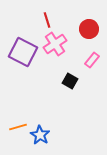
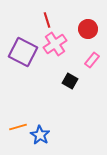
red circle: moved 1 px left
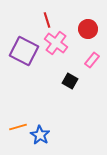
pink cross: moved 1 px right, 1 px up; rotated 20 degrees counterclockwise
purple square: moved 1 px right, 1 px up
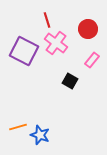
blue star: rotated 12 degrees counterclockwise
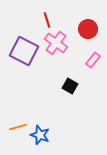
pink rectangle: moved 1 px right
black square: moved 5 px down
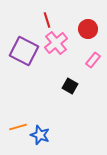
pink cross: rotated 15 degrees clockwise
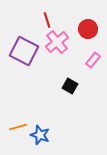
pink cross: moved 1 px right, 1 px up
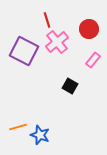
red circle: moved 1 px right
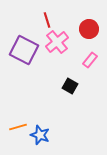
purple square: moved 1 px up
pink rectangle: moved 3 px left
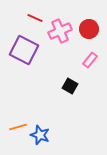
red line: moved 12 px left, 2 px up; rotated 49 degrees counterclockwise
pink cross: moved 3 px right, 11 px up; rotated 15 degrees clockwise
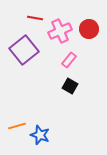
red line: rotated 14 degrees counterclockwise
purple square: rotated 24 degrees clockwise
pink rectangle: moved 21 px left
orange line: moved 1 px left, 1 px up
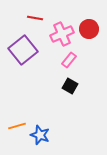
pink cross: moved 2 px right, 3 px down
purple square: moved 1 px left
